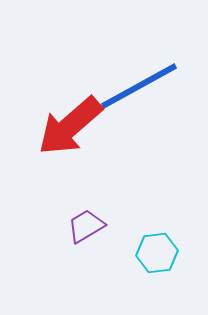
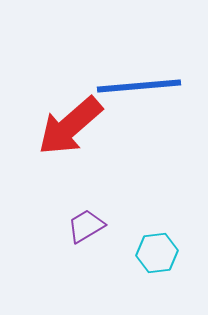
blue line: rotated 24 degrees clockwise
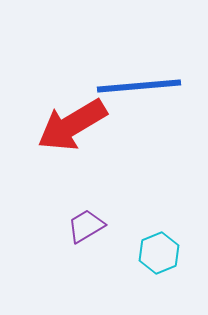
red arrow: moved 2 px right, 1 px up; rotated 10 degrees clockwise
cyan hexagon: moved 2 px right; rotated 15 degrees counterclockwise
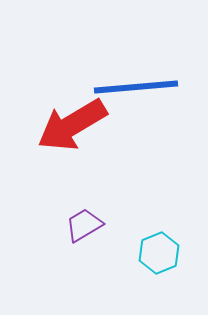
blue line: moved 3 px left, 1 px down
purple trapezoid: moved 2 px left, 1 px up
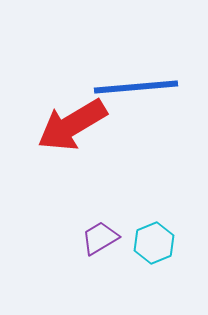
purple trapezoid: moved 16 px right, 13 px down
cyan hexagon: moved 5 px left, 10 px up
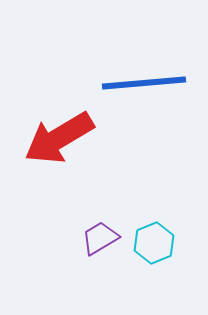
blue line: moved 8 px right, 4 px up
red arrow: moved 13 px left, 13 px down
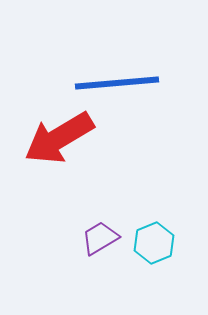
blue line: moved 27 px left
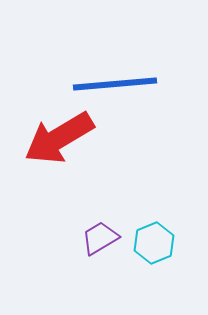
blue line: moved 2 px left, 1 px down
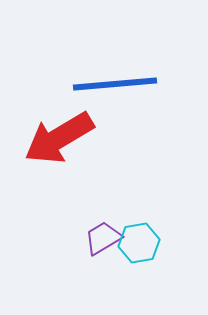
purple trapezoid: moved 3 px right
cyan hexagon: moved 15 px left; rotated 12 degrees clockwise
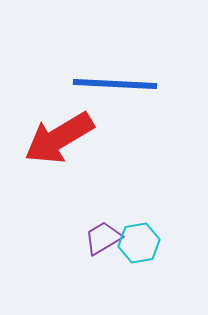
blue line: rotated 8 degrees clockwise
